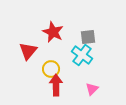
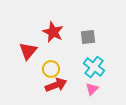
cyan cross: moved 12 px right, 12 px down
red arrow: rotated 70 degrees clockwise
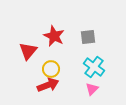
red star: moved 1 px right, 4 px down
red arrow: moved 8 px left
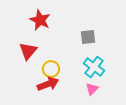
red star: moved 14 px left, 16 px up
red arrow: moved 1 px up
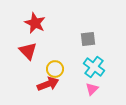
red star: moved 5 px left, 3 px down
gray square: moved 2 px down
red triangle: rotated 24 degrees counterclockwise
yellow circle: moved 4 px right
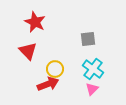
red star: moved 1 px up
cyan cross: moved 1 px left, 2 px down
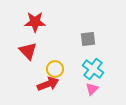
red star: rotated 25 degrees counterclockwise
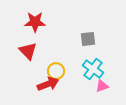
yellow circle: moved 1 px right, 2 px down
pink triangle: moved 10 px right, 3 px up; rotated 24 degrees clockwise
